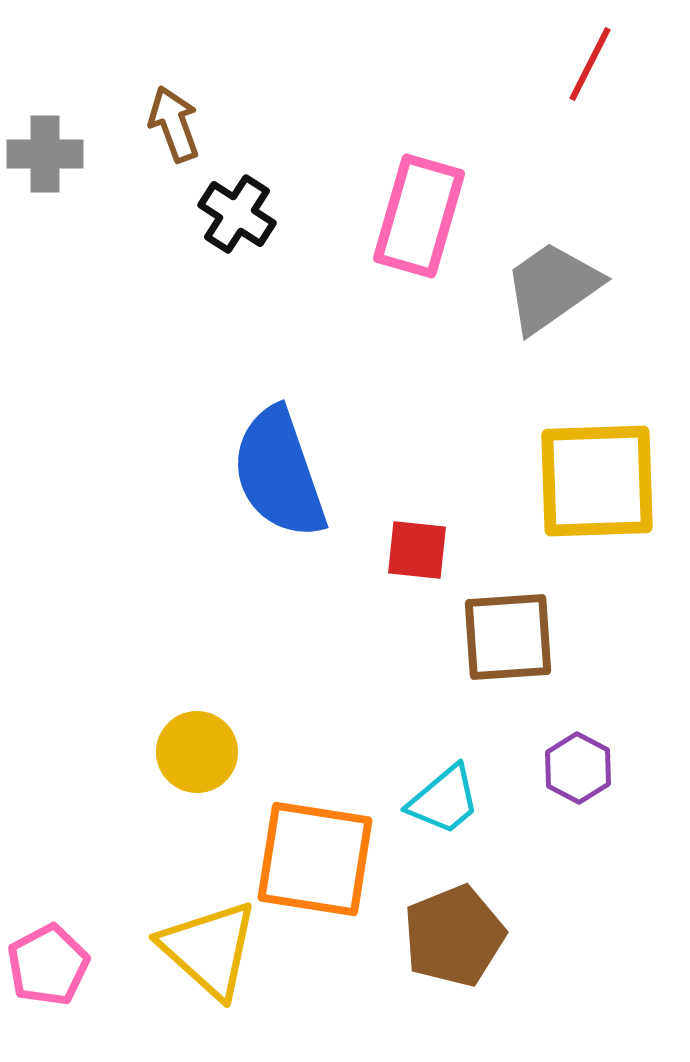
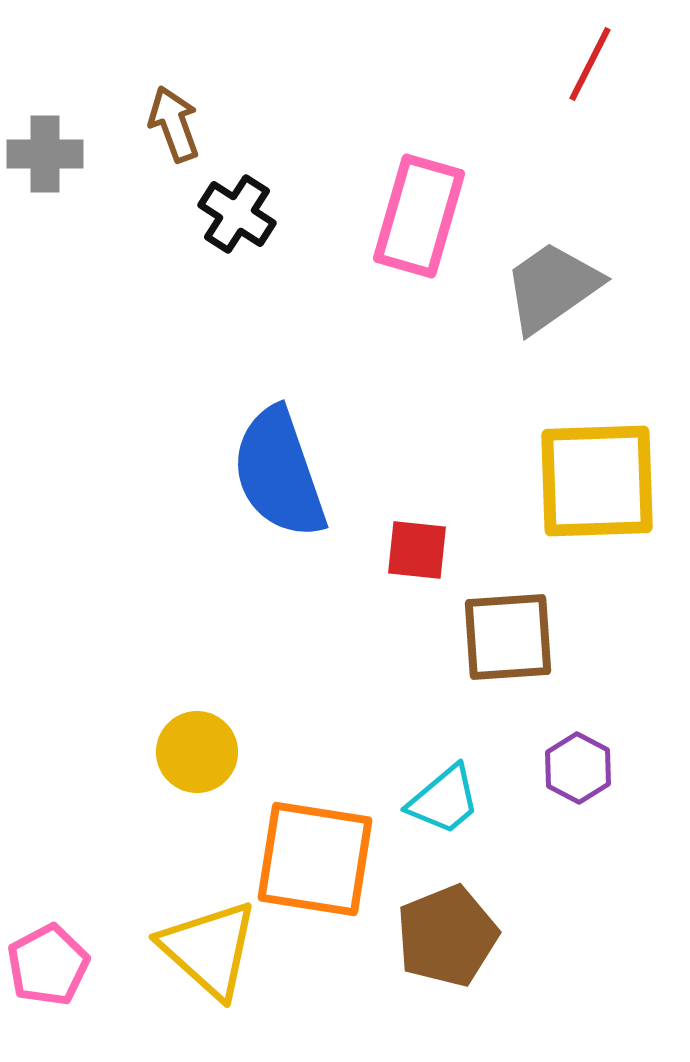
brown pentagon: moved 7 px left
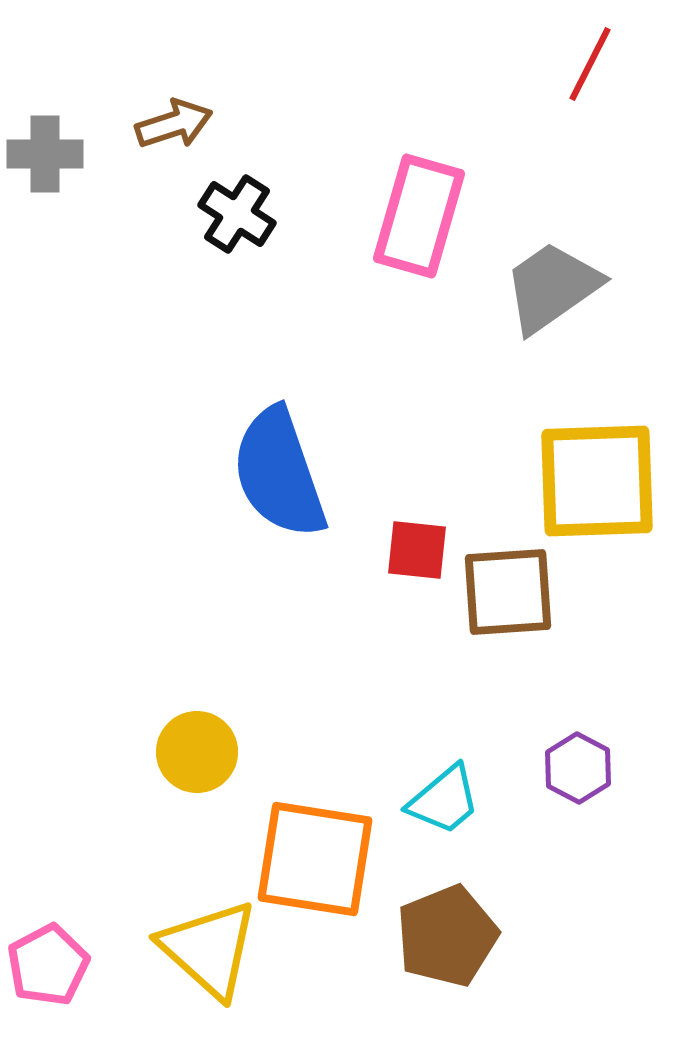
brown arrow: rotated 92 degrees clockwise
brown square: moved 45 px up
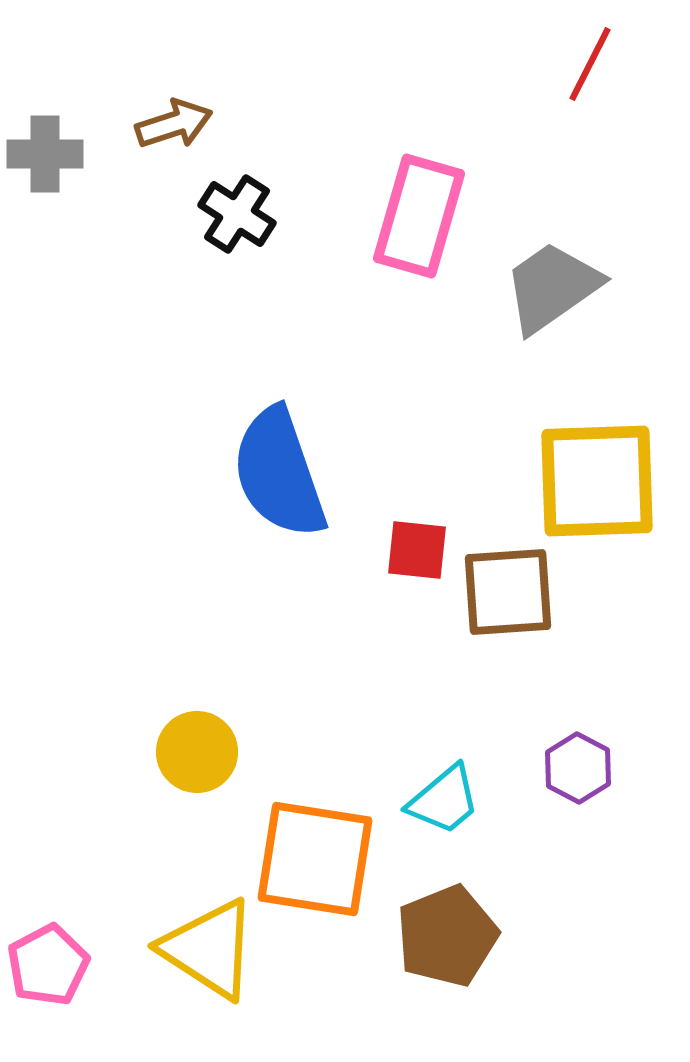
yellow triangle: rotated 9 degrees counterclockwise
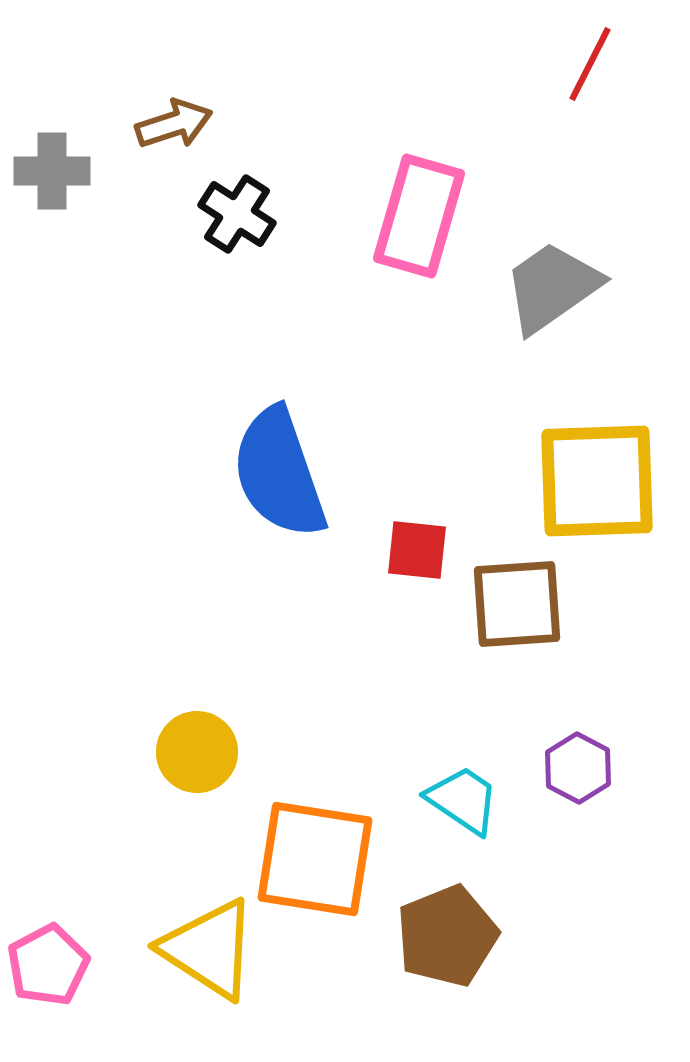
gray cross: moved 7 px right, 17 px down
brown square: moved 9 px right, 12 px down
cyan trapezoid: moved 19 px right; rotated 106 degrees counterclockwise
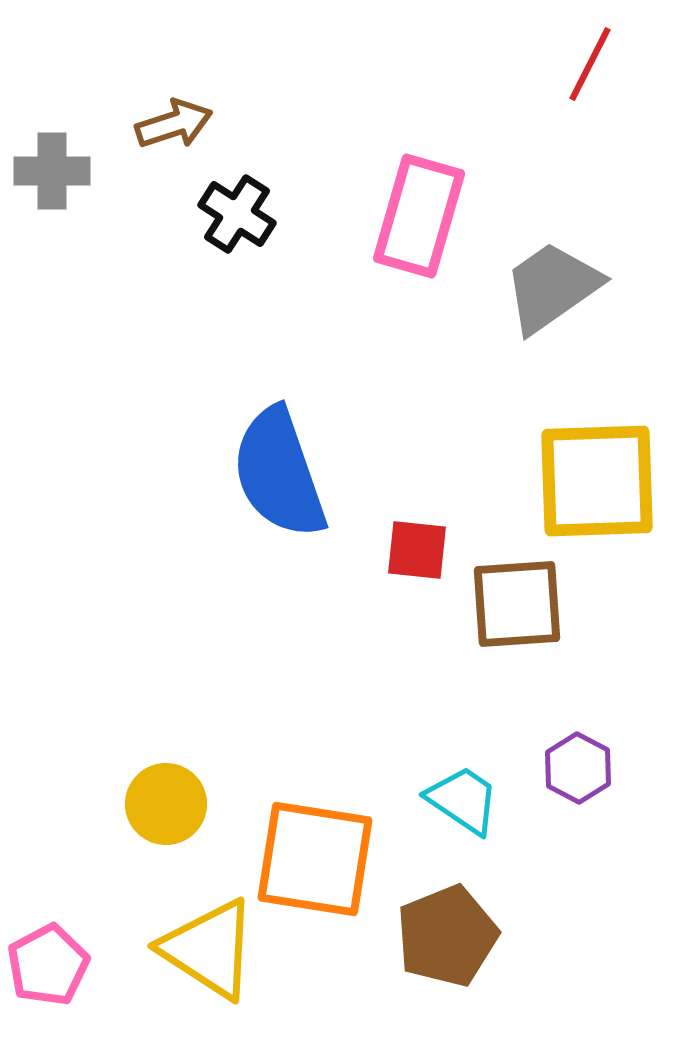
yellow circle: moved 31 px left, 52 px down
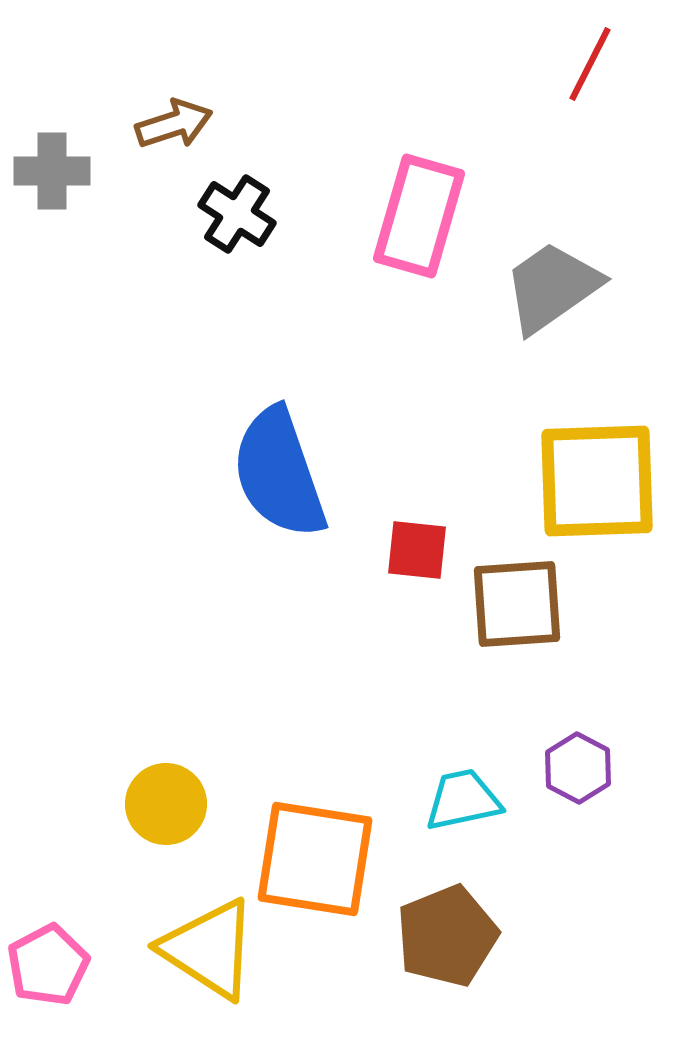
cyan trapezoid: rotated 46 degrees counterclockwise
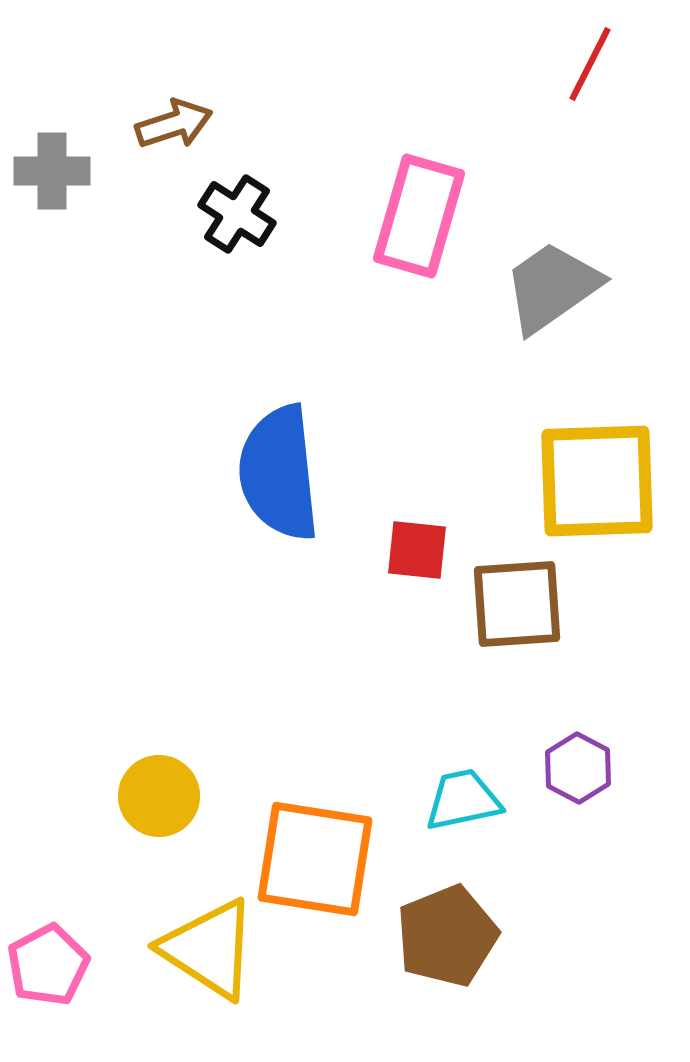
blue semicircle: rotated 13 degrees clockwise
yellow circle: moved 7 px left, 8 px up
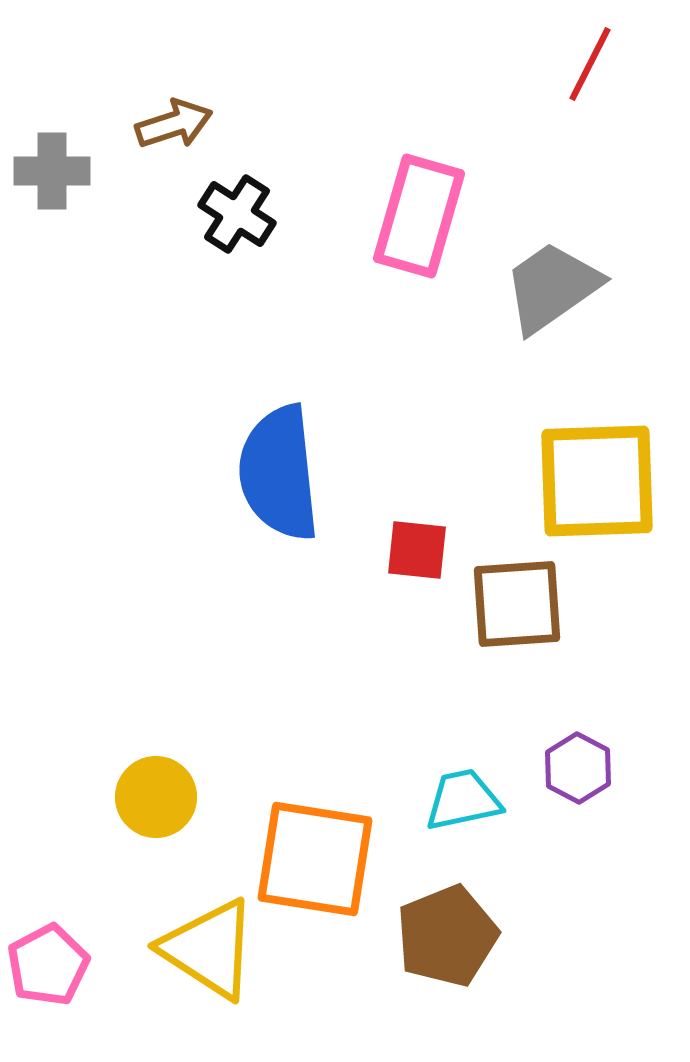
yellow circle: moved 3 px left, 1 px down
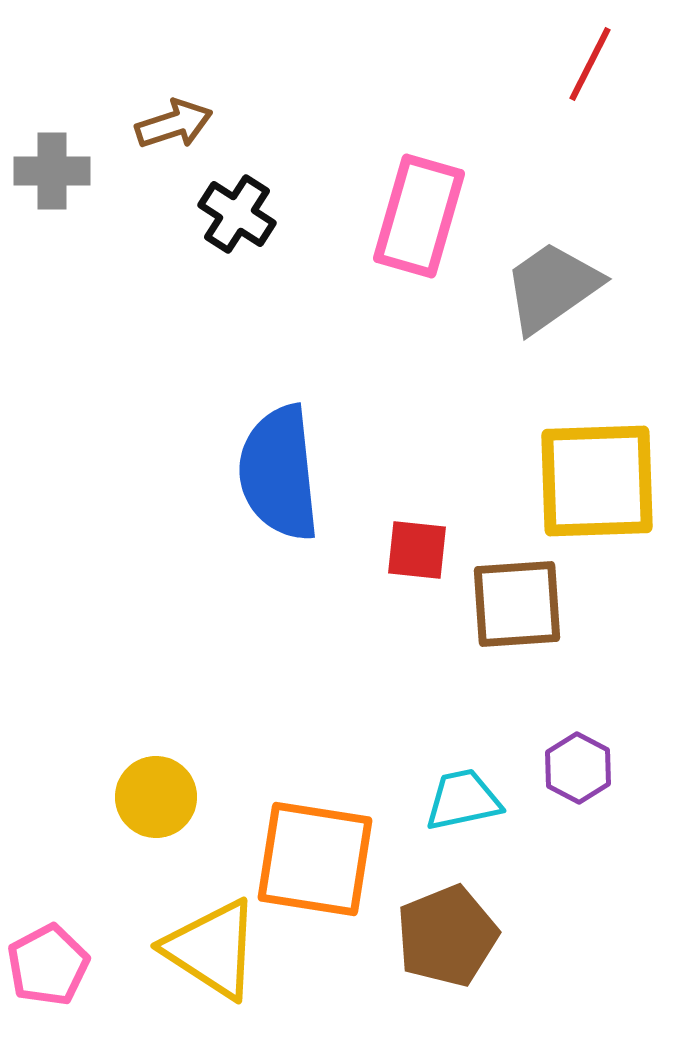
yellow triangle: moved 3 px right
